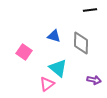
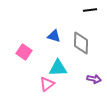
cyan triangle: rotated 42 degrees counterclockwise
purple arrow: moved 1 px up
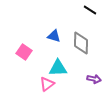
black line: rotated 40 degrees clockwise
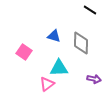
cyan triangle: moved 1 px right
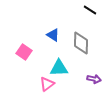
blue triangle: moved 1 px left, 1 px up; rotated 16 degrees clockwise
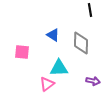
black line: rotated 48 degrees clockwise
pink square: moved 2 px left; rotated 28 degrees counterclockwise
purple arrow: moved 1 px left, 2 px down
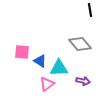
blue triangle: moved 13 px left, 26 px down
gray diamond: moved 1 px left, 1 px down; rotated 40 degrees counterclockwise
purple arrow: moved 10 px left
